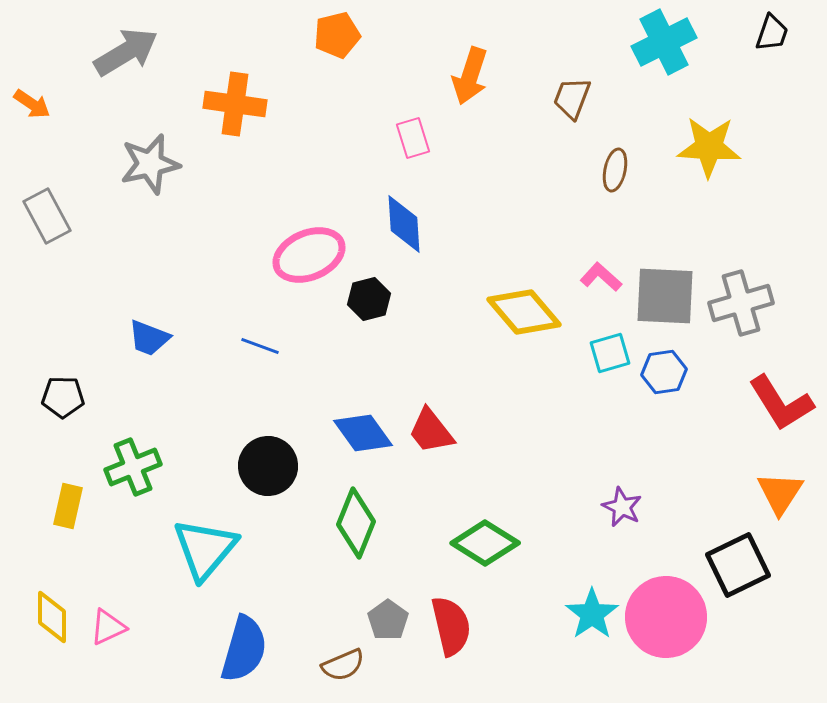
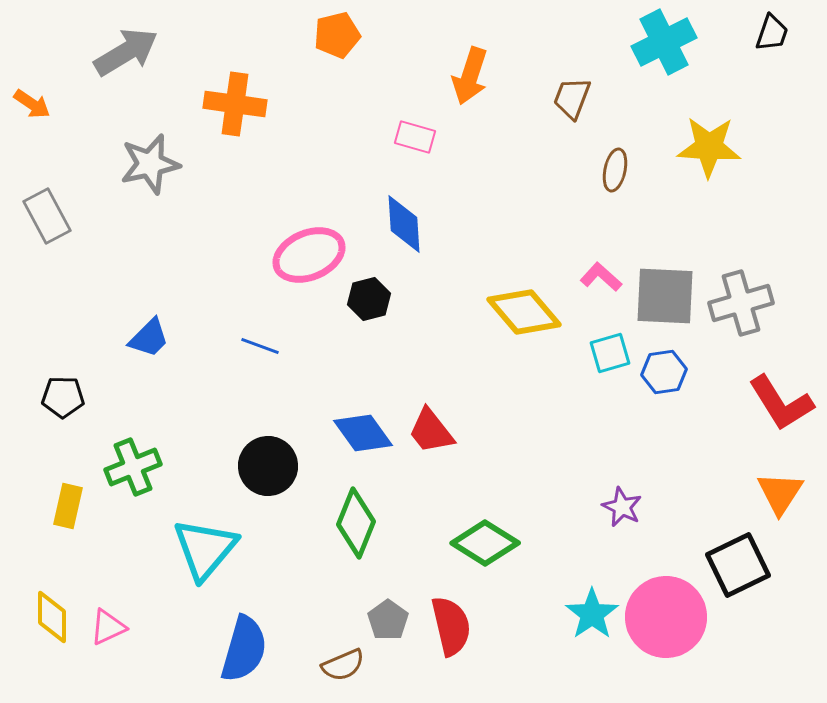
pink rectangle at (413, 138): moved 2 px right, 1 px up; rotated 57 degrees counterclockwise
blue trapezoid at (149, 338): rotated 66 degrees counterclockwise
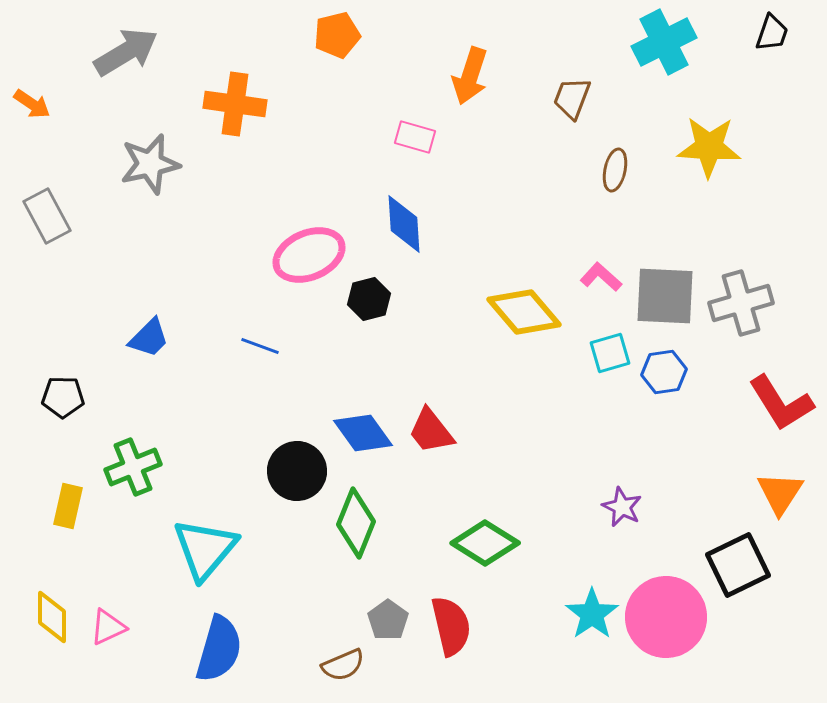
black circle at (268, 466): moved 29 px right, 5 px down
blue semicircle at (244, 649): moved 25 px left
